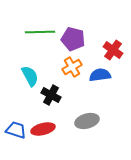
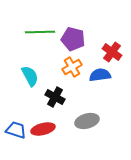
red cross: moved 1 px left, 2 px down
black cross: moved 4 px right, 2 px down
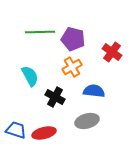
blue semicircle: moved 6 px left, 16 px down; rotated 15 degrees clockwise
red ellipse: moved 1 px right, 4 px down
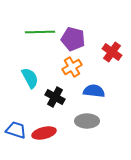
cyan semicircle: moved 2 px down
gray ellipse: rotated 15 degrees clockwise
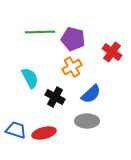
blue semicircle: moved 3 px left, 3 px down; rotated 130 degrees clockwise
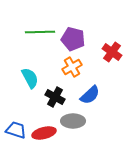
blue semicircle: moved 1 px left, 1 px down
gray ellipse: moved 14 px left
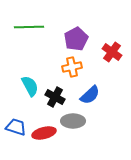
green line: moved 11 px left, 5 px up
purple pentagon: moved 3 px right; rotated 30 degrees clockwise
orange cross: rotated 18 degrees clockwise
cyan semicircle: moved 8 px down
blue trapezoid: moved 3 px up
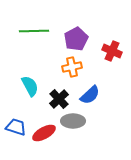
green line: moved 5 px right, 4 px down
red cross: moved 1 px up; rotated 12 degrees counterclockwise
black cross: moved 4 px right, 2 px down; rotated 18 degrees clockwise
red ellipse: rotated 15 degrees counterclockwise
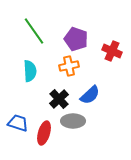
green line: rotated 56 degrees clockwise
purple pentagon: rotated 25 degrees counterclockwise
orange cross: moved 3 px left, 1 px up
cyan semicircle: moved 15 px up; rotated 25 degrees clockwise
blue trapezoid: moved 2 px right, 4 px up
red ellipse: rotated 45 degrees counterclockwise
